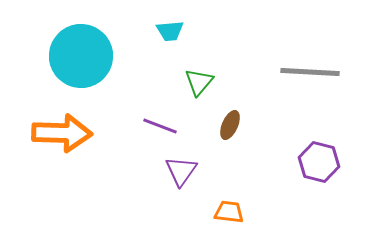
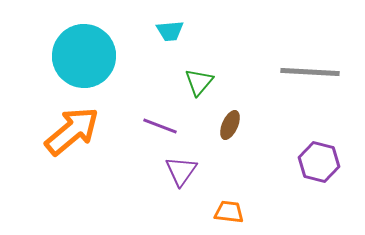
cyan circle: moved 3 px right
orange arrow: moved 10 px right, 2 px up; rotated 42 degrees counterclockwise
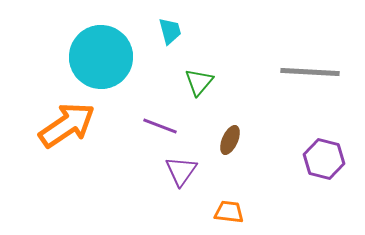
cyan trapezoid: rotated 100 degrees counterclockwise
cyan circle: moved 17 px right, 1 px down
brown ellipse: moved 15 px down
orange arrow: moved 5 px left, 6 px up; rotated 6 degrees clockwise
purple hexagon: moved 5 px right, 3 px up
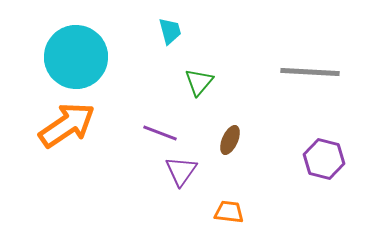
cyan circle: moved 25 px left
purple line: moved 7 px down
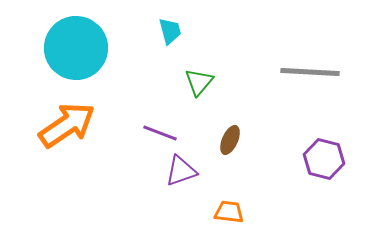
cyan circle: moved 9 px up
purple triangle: rotated 36 degrees clockwise
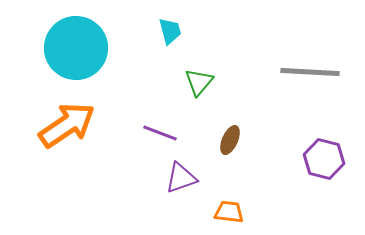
purple triangle: moved 7 px down
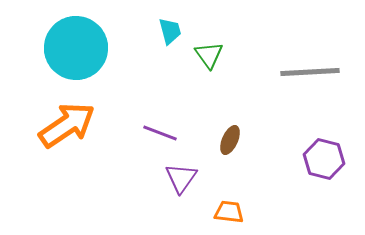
gray line: rotated 6 degrees counterclockwise
green triangle: moved 10 px right, 27 px up; rotated 16 degrees counterclockwise
purple triangle: rotated 36 degrees counterclockwise
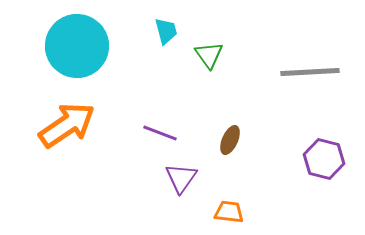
cyan trapezoid: moved 4 px left
cyan circle: moved 1 px right, 2 px up
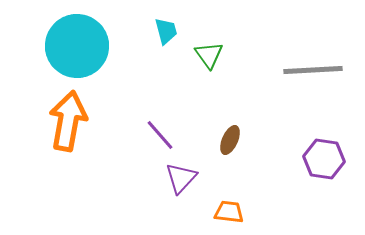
gray line: moved 3 px right, 2 px up
orange arrow: moved 1 px right, 4 px up; rotated 46 degrees counterclockwise
purple line: moved 2 px down; rotated 28 degrees clockwise
purple hexagon: rotated 6 degrees counterclockwise
purple triangle: rotated 8 degrees clockwise
